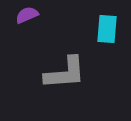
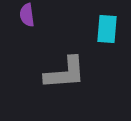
purple semicircle: rotated 75 degrees counterclockwise
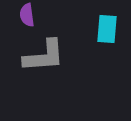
gray L-shape: moved 21 px left, 17 px up
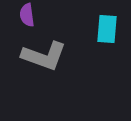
gray L-shape: rotated 24 degrees clockwise
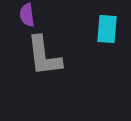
gray L-shape: rotated 63 degrees clockwise
